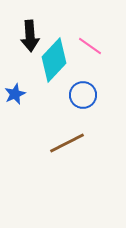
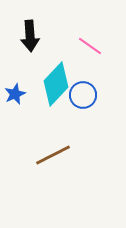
cyan diamond: moved 2 px right, 24 px down
brown line: moved 14 px left, 12 px down
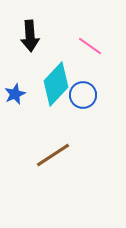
brown line: rotated 6 degrees counterclockwise
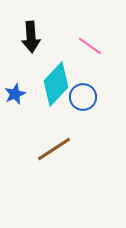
black arrow: moved 1 px right, 1 px down
blue circle: moved 2 px down
brown line: moved 1 px right, 6 px up
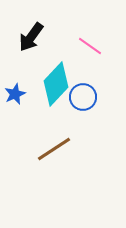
black arrow: rotated 40 degrees clockwise
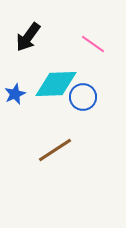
black arrow: moved 3 px left
pink line: moved 3 px right, 2 px up
cyan diamond: rotated 45 degrees clockwise
brown line: moved 1 px right, 1 px down
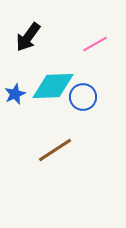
pink line: moved 2 px right; rotated 65 degrees counterclockwise
cyan diamond: moved 3 px left, 2 px down
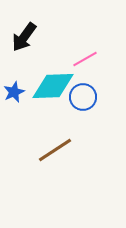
black arrow: moved 4 px left
pink line: moved 10 px left, 15 px down
blue star: moved 1 px left, 2 px up
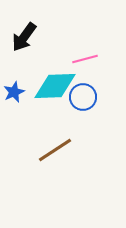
pink line: rotated 15 degrees clockwise
cyan diamond: moved 2 px right
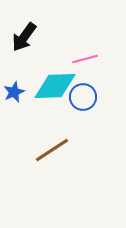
brown line: moved 3 px left
